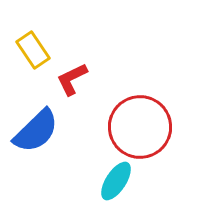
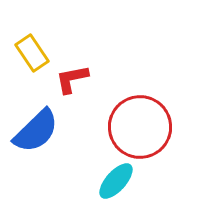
yellow rectangle: moved 1 px left, 3 px down
red L-shape: rotated 15 degrees clockwise
cyan ellipse: rotated 9 degrees clockwise
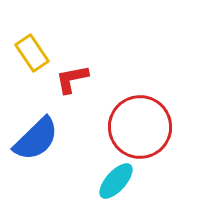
blue semicircle: moved 8 px down
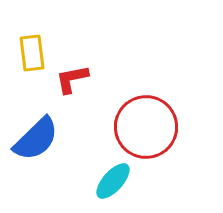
yellow rectangle: rotated 27 degrees clockwise
red circle: moved 6 px right
cyan ellipse: moved 3 px left
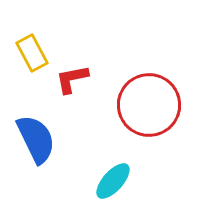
yellow rectangle: rotated 21 degrees counterclockwise
red circle: moved 3 px right, 22 px up
blue semicircle: rotated 72 degrees counterclockwise
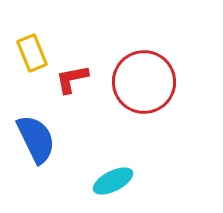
yellow rectangle: rotated 6 degrees clockwise
red circle: moved 5 px left, 23 px up
cyan ellipse: rotated 21 degrees clockwise
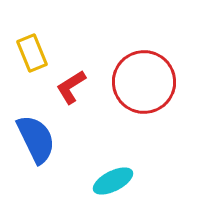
red L-shape: moved 1 px left, 8 px down; rotated 21 degrees counterclockwise
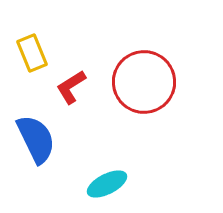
cyan ellipse: moved 6 px left, 3 px down
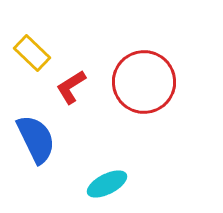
yellow rectangle: rotated 24 degrees counterclockwise
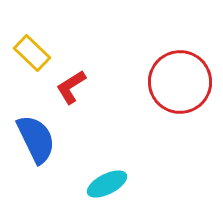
red circle: moved 36 px right
